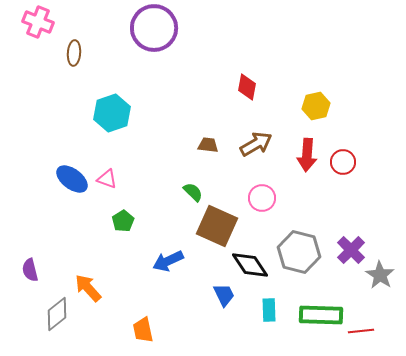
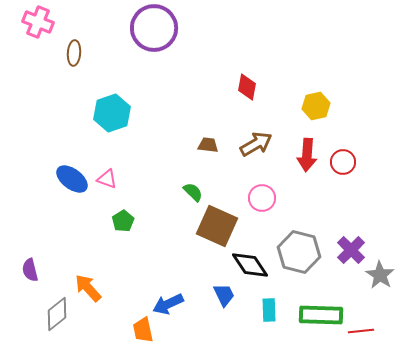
blue arrow: moved 43 px down
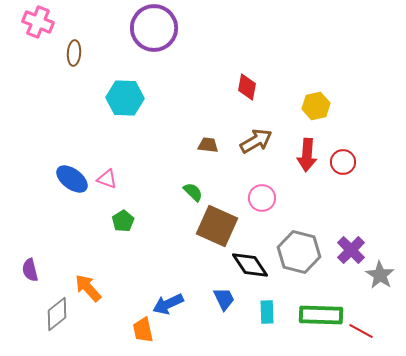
cyan hexagon: moved 13 px right, 15 px up; rotated 21 degrees clockwise
brown arrow: moved 3 px up
blue trapezoid: moved 4 px down
cyan rectangle: moved 2 px left, 2 px down
red line: rotated 35 degrees clockwise
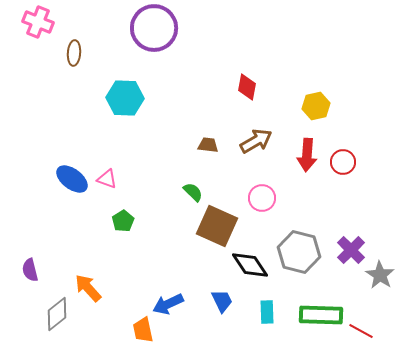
blue trapezoid: moved 2 px left, 2 px down
